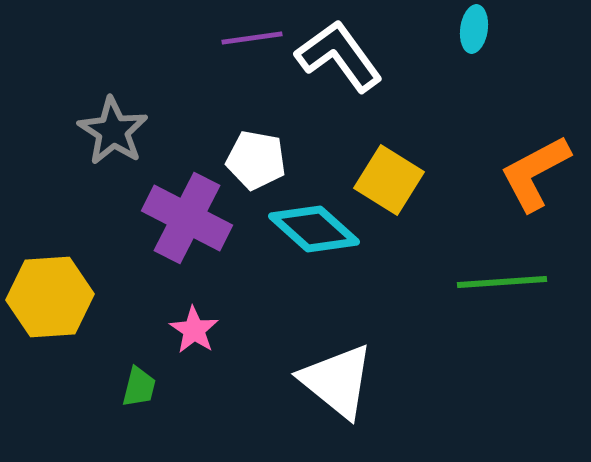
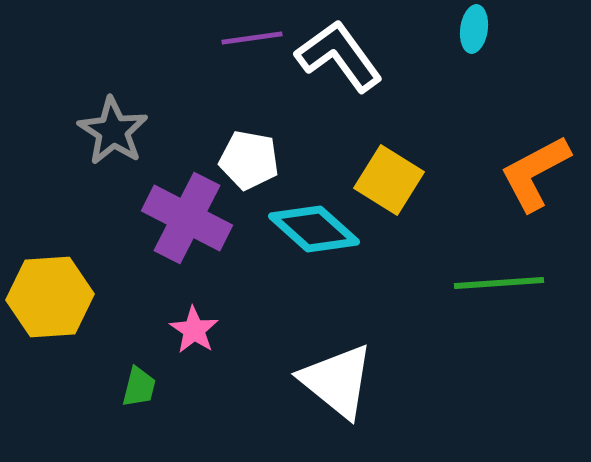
white pentagon: moved 7 px left
green line: moved 3 px left, 1 px down
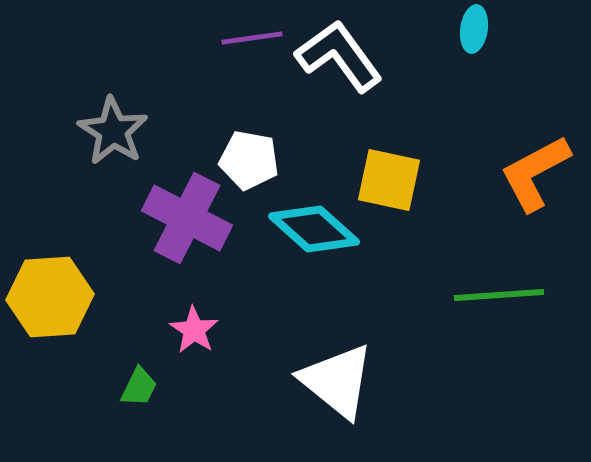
yellow square: rotated 20 degrees counterclockwise
green line: moved 12 px down
green trapezoid: rotated 12 degrees clockwise
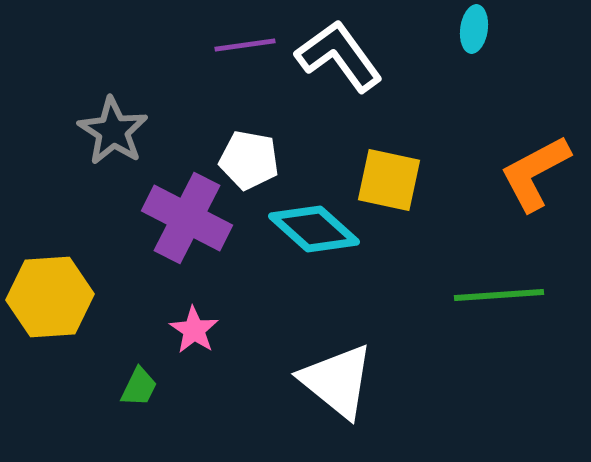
purple line: moved 7 px left, 7 px down
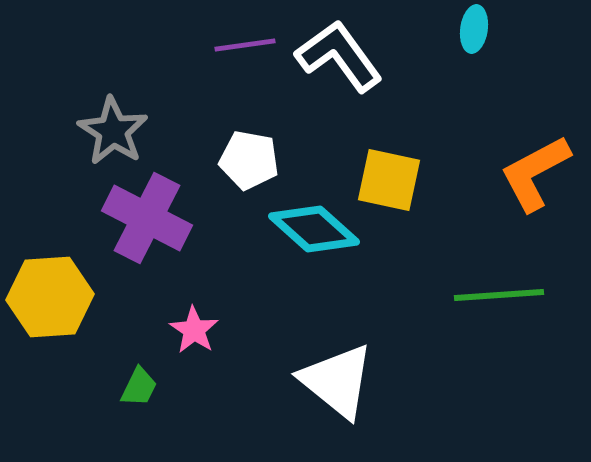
purple cross: moved 40 px left
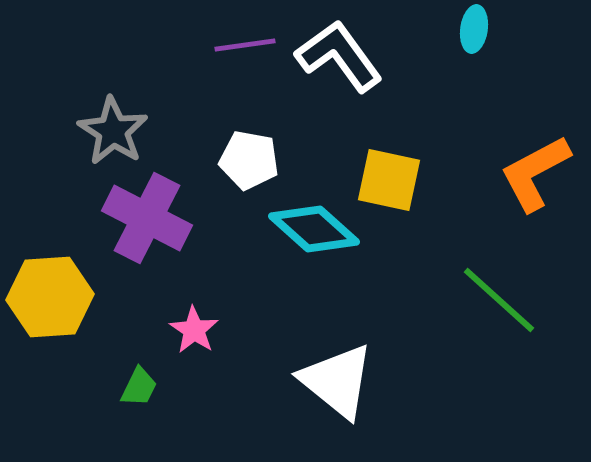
green line: moved 5 px down; rotated 46 degrees clockwise
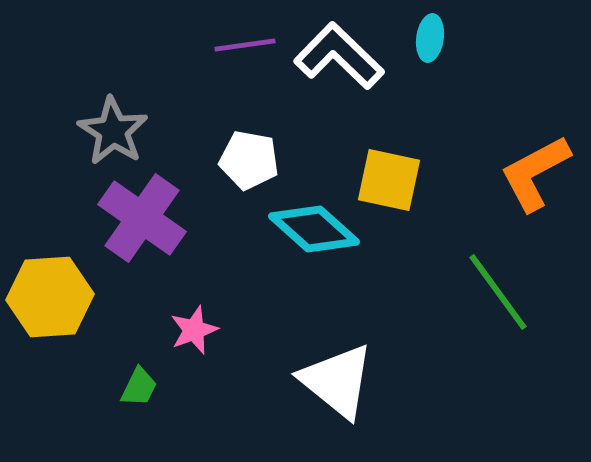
cyan ellipse: moved 44 px left, 9 px down
white L-shape: rotated 10 degrees counterclockwise
purple cross: moved 5 px left; rotated 8 degrees clockwise
green line: moved 1 px left, 8 px up; rotated 12 degrees clockwise
pink star: rotated 18 degrees clockwise
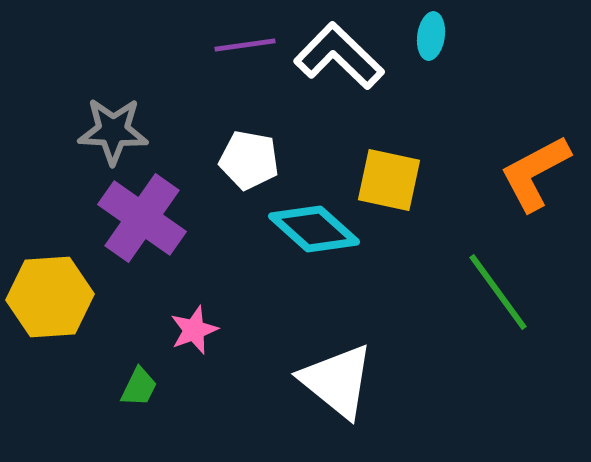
cyan ellipse: moved 1 px right, 2 px up
gray star: rotated 30 degrees counterclockwise
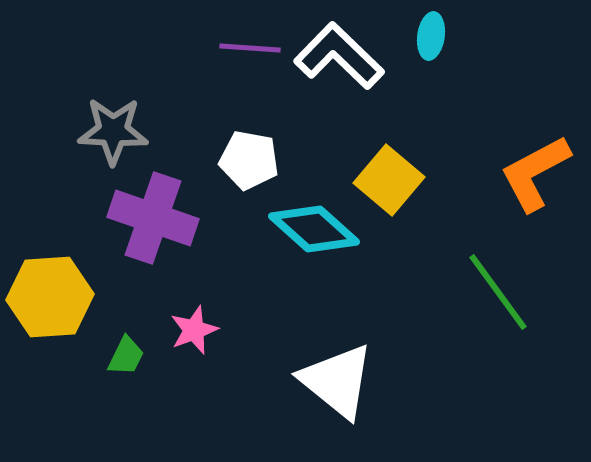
purple line: moved 5 px right, 3 px down; rotated 12 degrees clockwise
yellow square: rotated 28 degrees clockwise
purple cross: moved 11 px right; rotated 16 degrees counterclockwise
green trapezoid: moved 13 px left, 31 px up
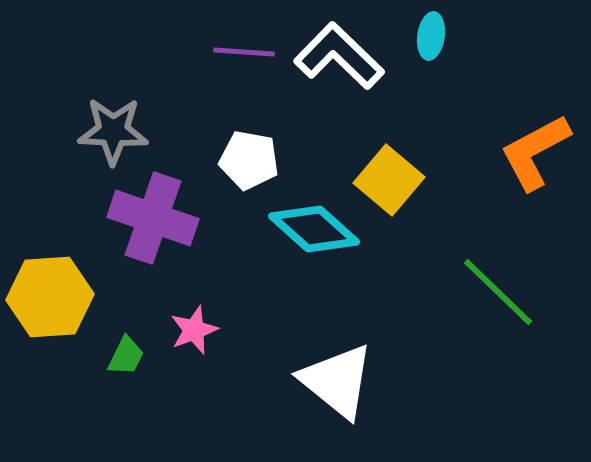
purple line: moved 6 px left, 4 px down
orange L-shape: moved 21 px up
green line: rotated 10 degrees counterclockwise
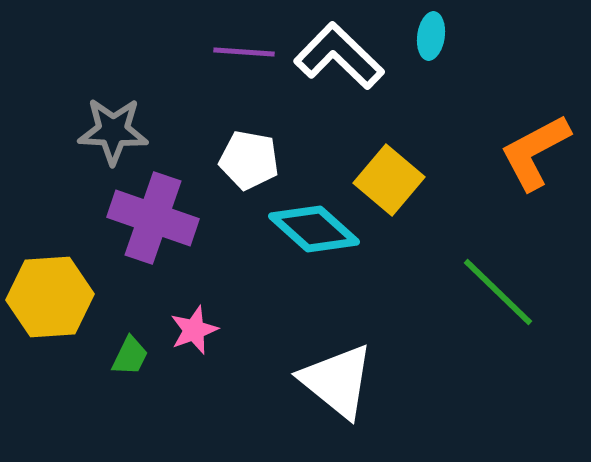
green trapezoid: moved 4 px right
